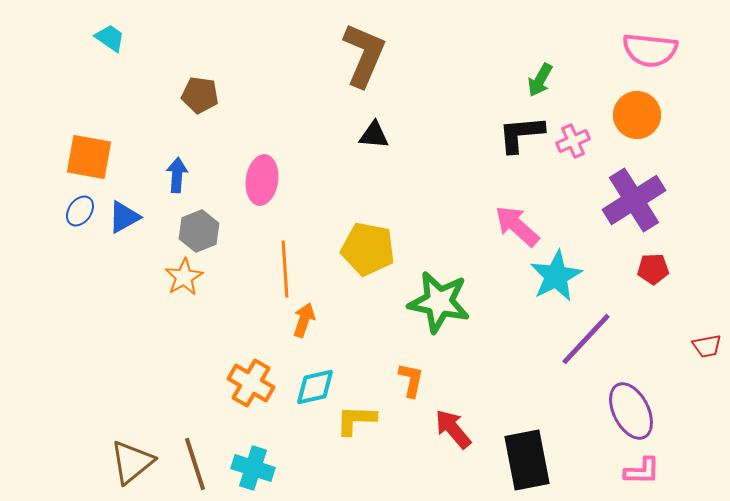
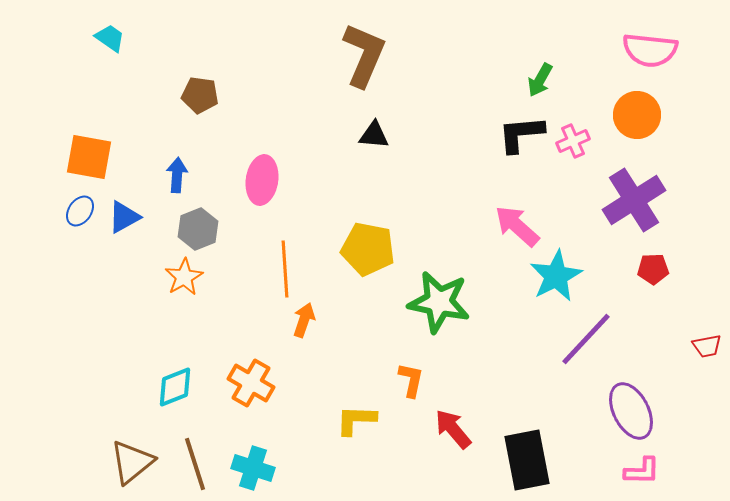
gray hexagon: moved 1 px left, 2 px up
cyan diamond: moved 140 px left; rotated 9 degrees counterclockwise
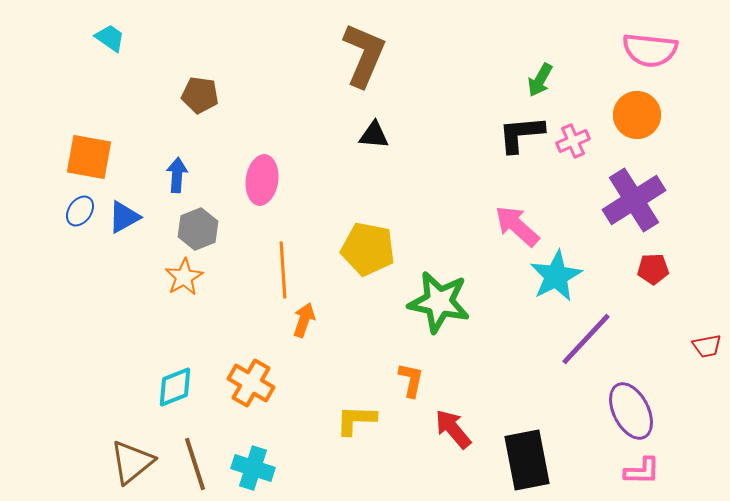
orange line: moved 2 px left, 1 px down
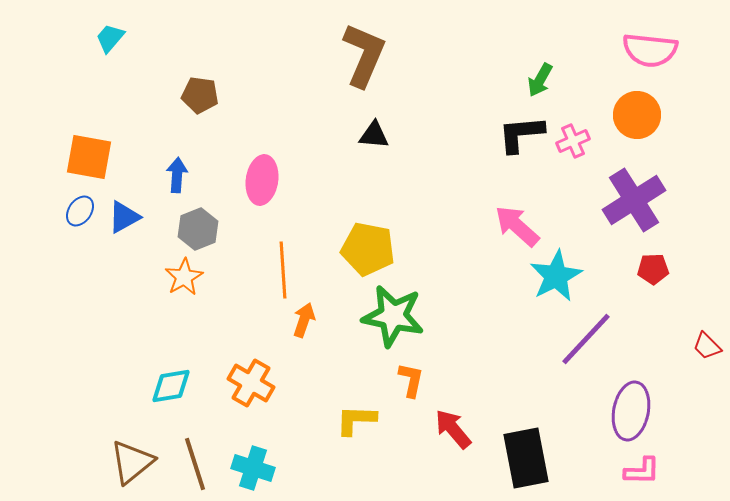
cyan trapezoid: rotated 84 degrees counterclockwise
green star: moved 46 px left, 14 px down
red trapezoid: rotated 56 degrees clockwise
cyan diamond: moved 4 px left, 1 px up; rotated 12 degrees clockwise
purple ellipse: rotated 38 degrees clockwise
black rectangle: moved 1 px left, 2 px up
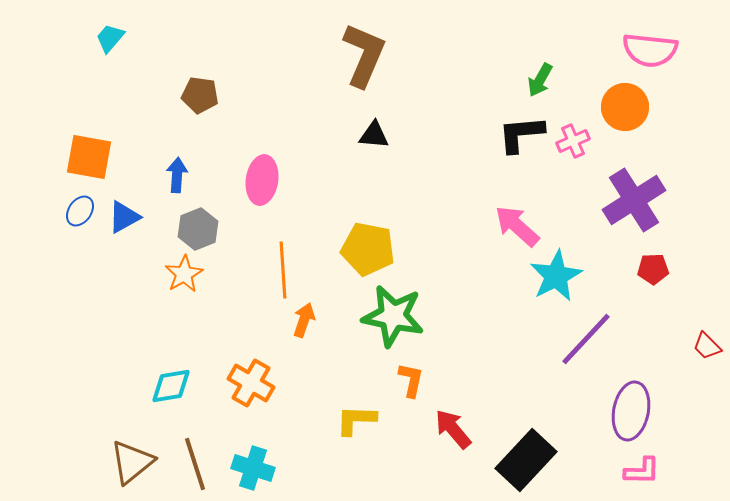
orange circle: moved 12 px left, 8 px up
orange star: moved 3 px up
black rectangle: moved 2 px down; rotated 54 degrees clockwise
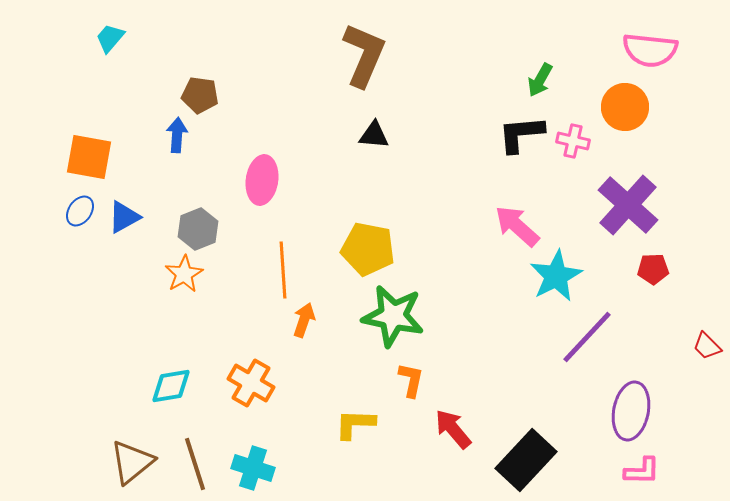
pink cross: rotated 36 degrees clockwise
blue arrow: moved 40 px up
purple cross: moved 6 px left, 5 px down; rotated 16 degrees counterclockwise
purple line: moved 1 px right, 2 px up
yellow L-shape: moved 1 px left, 4 px down
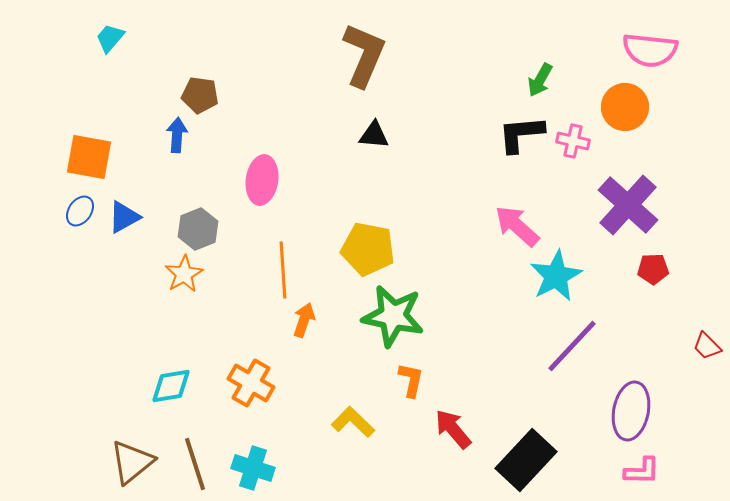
purple line: moved 15 px left, 9 px down
yellow L-shape: moved 2 px left, 2 px up; rotated 42 degrees clockwise
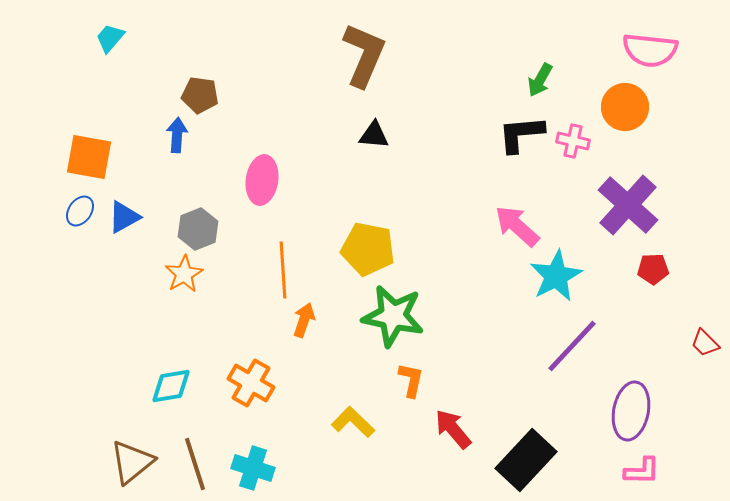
red trapezoid: moved 2 px left, 3 px up
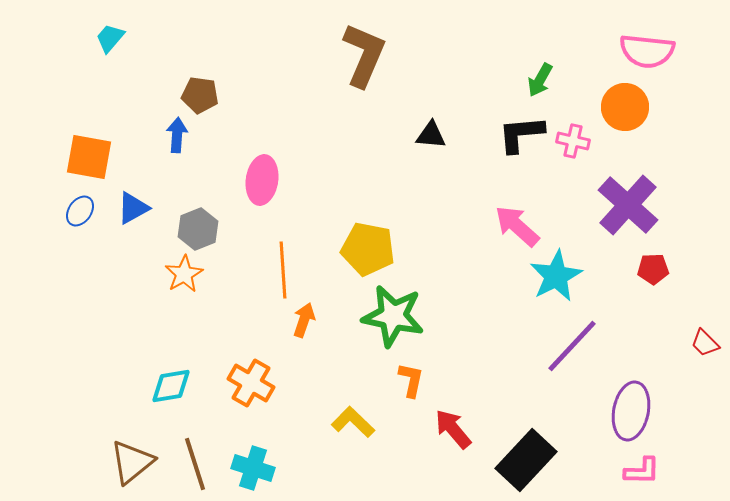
pink semicircle: moved 3 px left, 1 px down
black triangle: moved 57 px right
blue triangle: moved 9 px right, 9 px up
